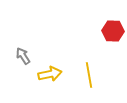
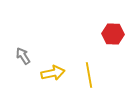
red hexagon: moved 3 px down
yellow arrow: moved 3 px right, 1 px up
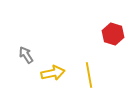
red hexagon: rotated 15 degrees clockwise
gray arrow: moved 3 px right, 1 px up
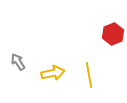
red hexagon: rotated 20 degrees clockwise
gray arrow: moved 8 px left, 7 px down
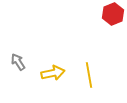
red hexagon: moved 20 px up
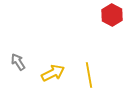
red hexagon: moved 1 px left, 1 px down; rotated 10 degrees counterclockwise
yellow arrow: rotated 15 degrees counterclockwise
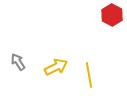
yellow arrow: moved 3 px right, 6 px up
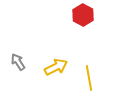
red hexagon: moved 29 px left
yellow line: moved 3 px down
